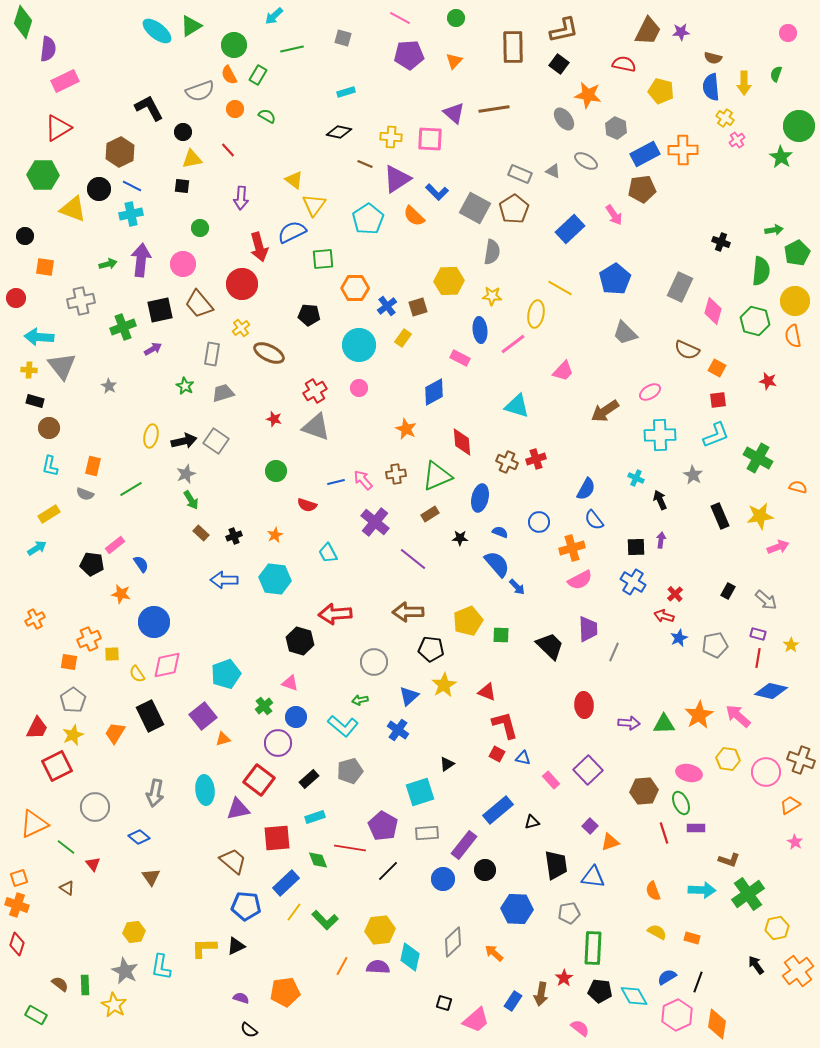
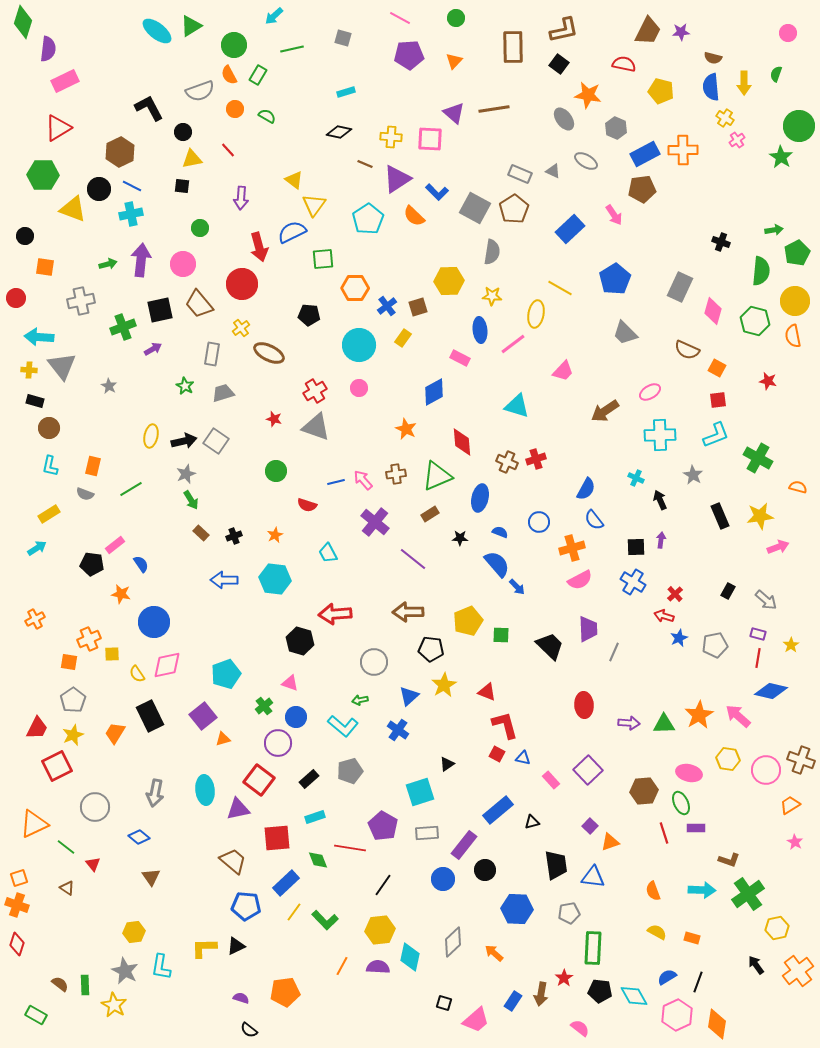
pink circle at (766, 772): moved 2 px up
black line at (388, 871): moved 5 px left, 14 px down; rotated 10 degrees counterclockwise
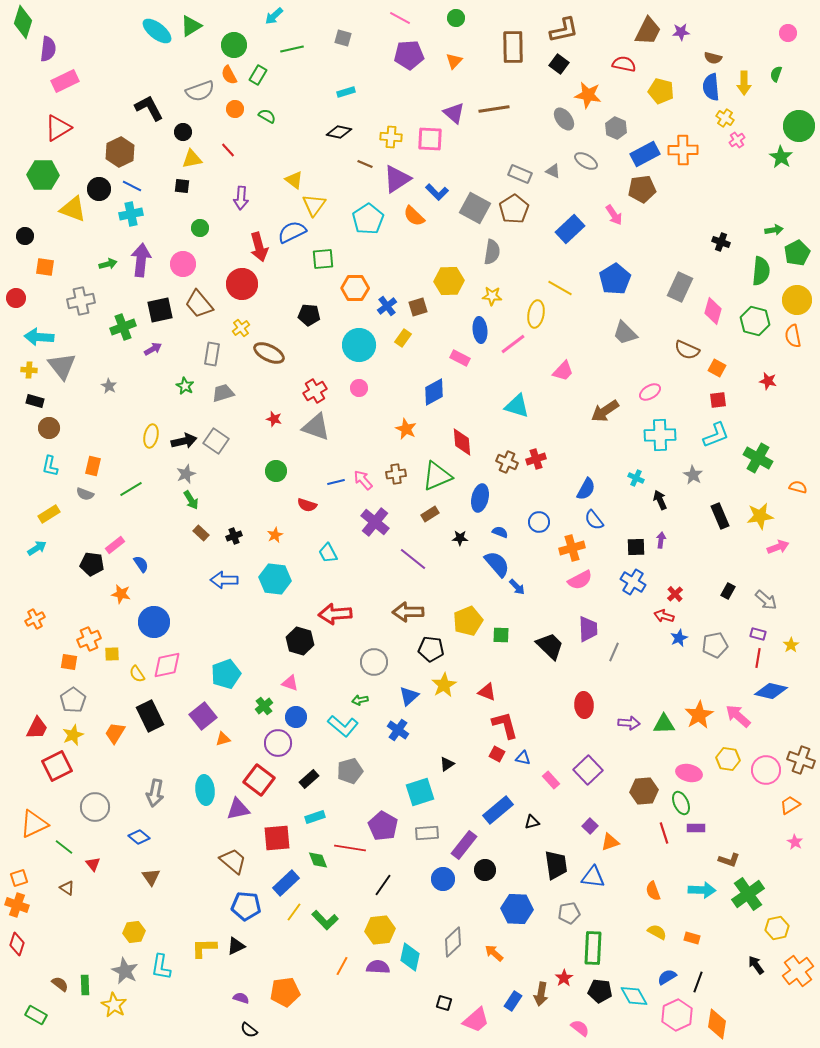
yellow circle at (795, 301): moved 2 px right, 1 px up
green line at (66, 847): moved 2 px left
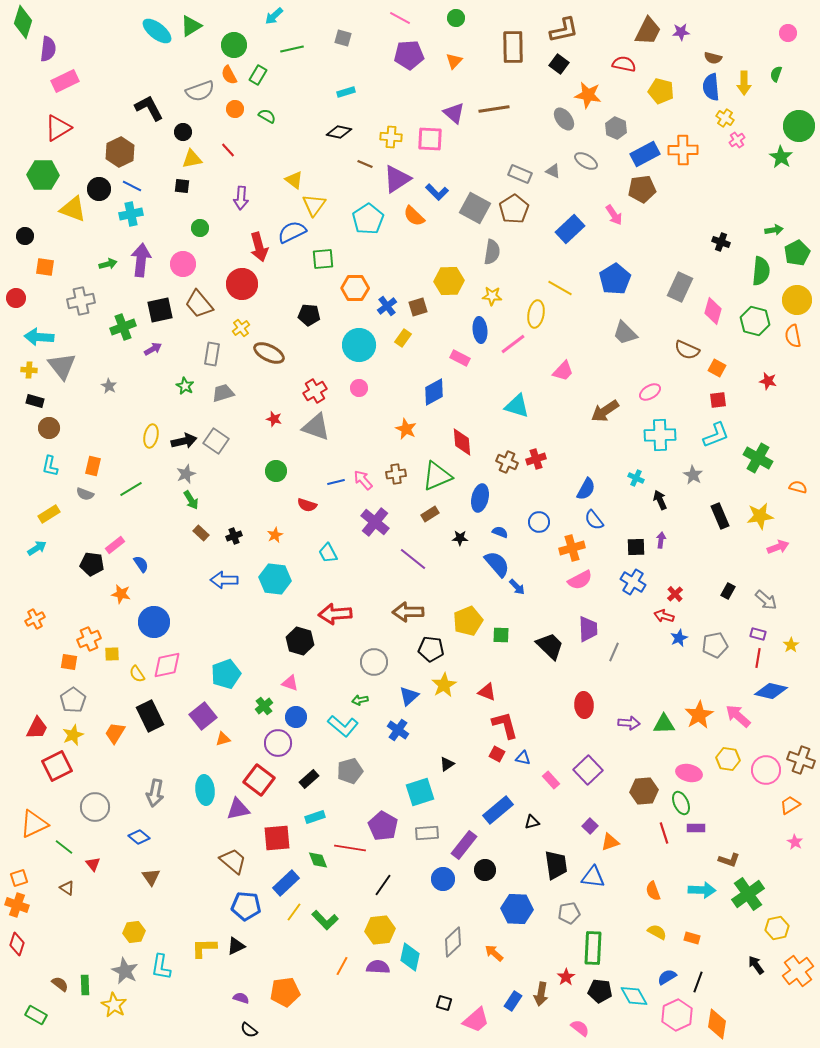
red star at (564, 978): moved 2 px right, 1 px up
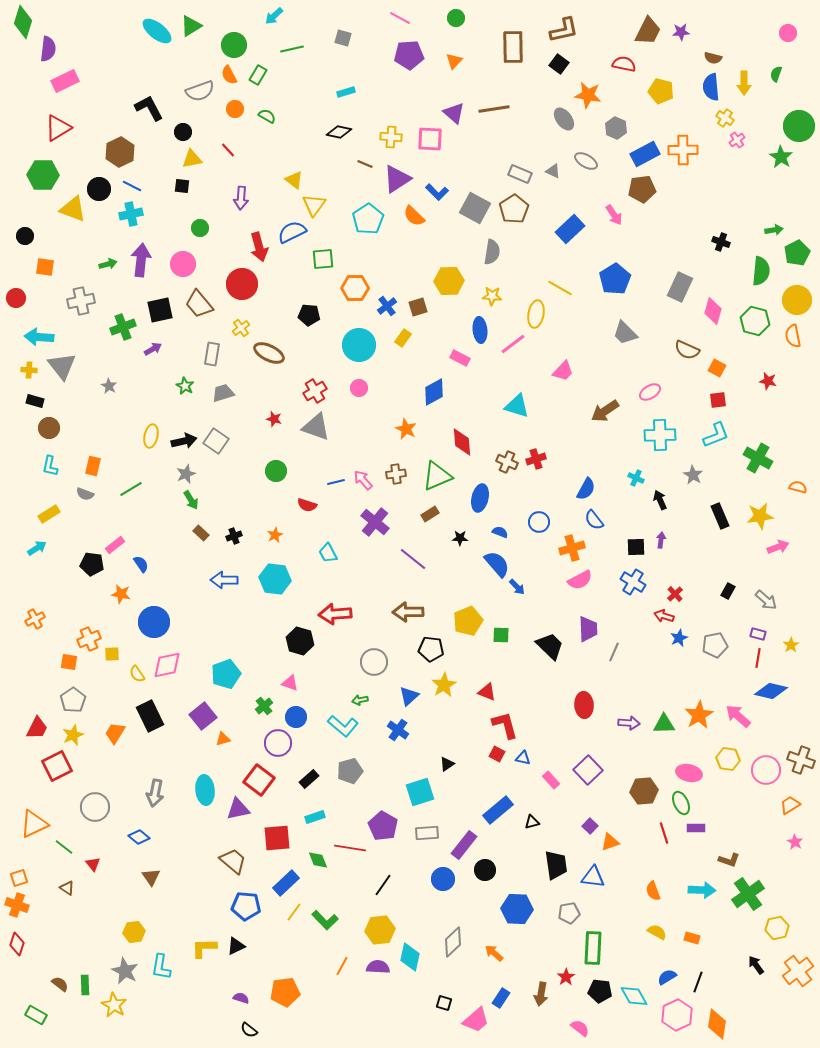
blue rectangle at (513, 1001): moved 12 px left, 3 px up
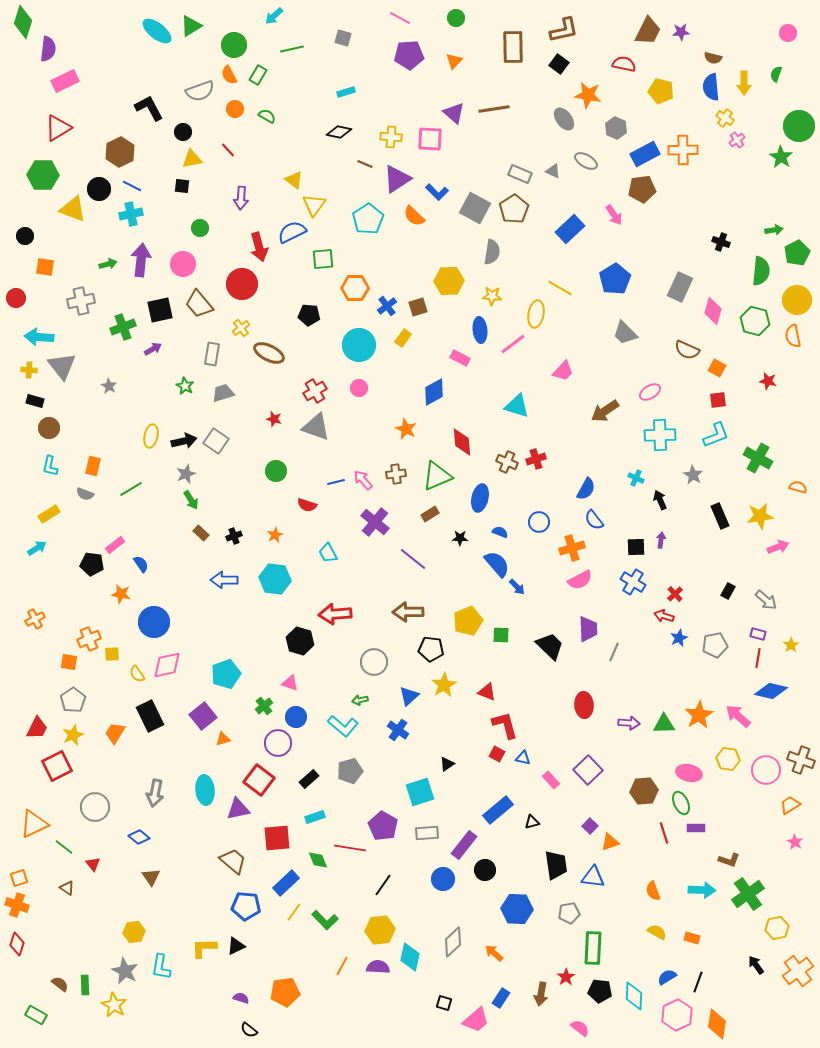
cyan diamond at (634, 996): rotated 32 degrees clockwise
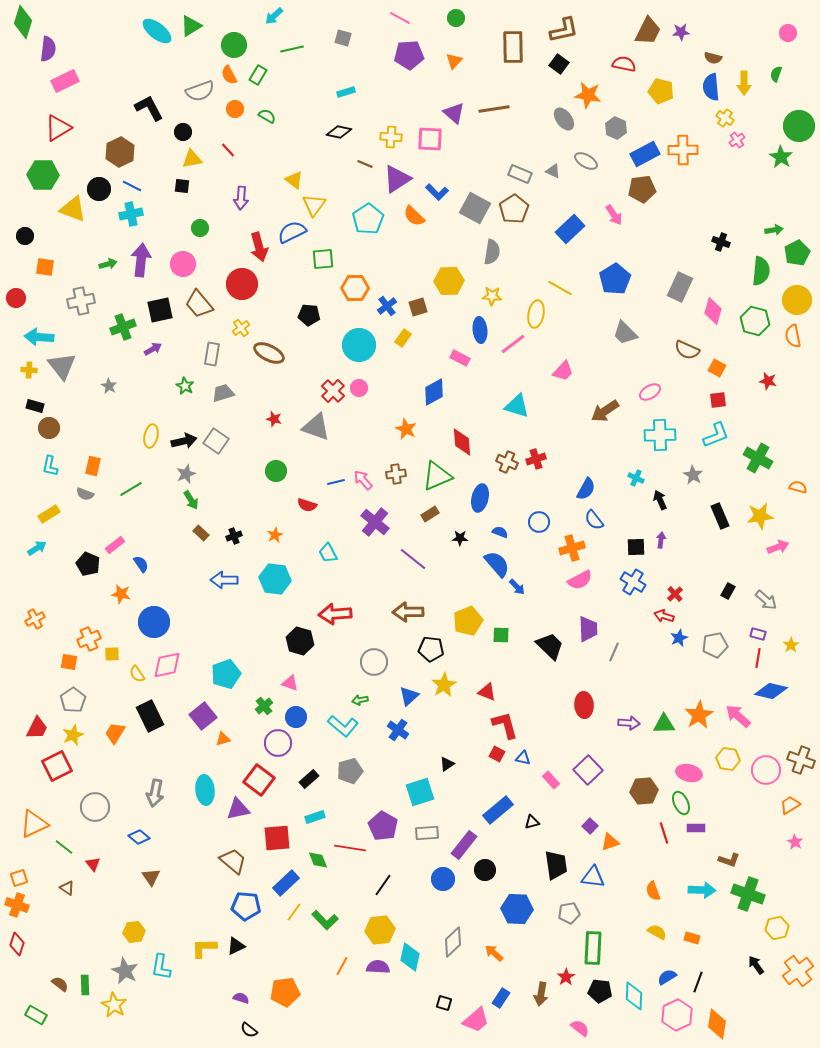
red cross at (315, 391): moved 18 px right; rotated 15 degrees counterclockwise
black rectangle at (35, 401): moved 5 px down
black pentagon at (92, 564): moved 4 px left; rotated 15 degrees clockwise
green cross at (748, 894): rotated 36 degrees counterclockwise
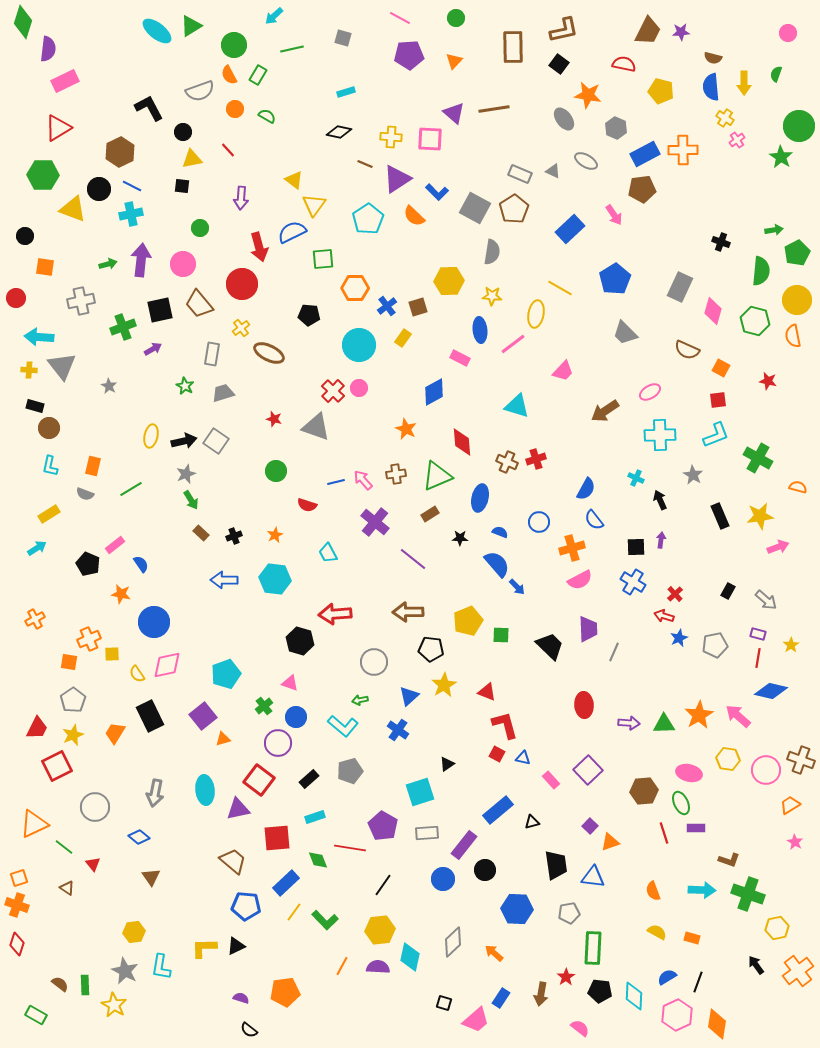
orange square at (717, 368): moved 4 px right
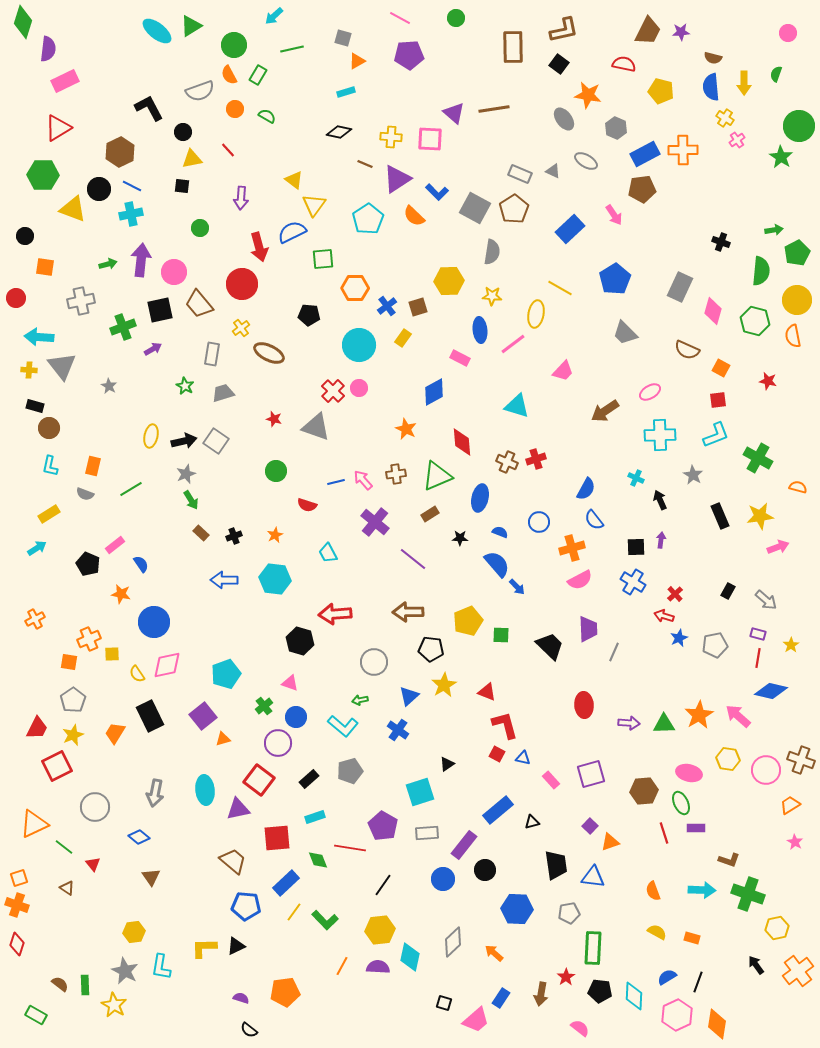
orange triangle at (454, 61): moved 97 px left; rotated 18 degrees clockwise
pink circle at (183, 264): moved 9 px left, 8 px down
purple square at (588, 770): moved 3 px right, 4 px down; rotated 28 degrees clockwise
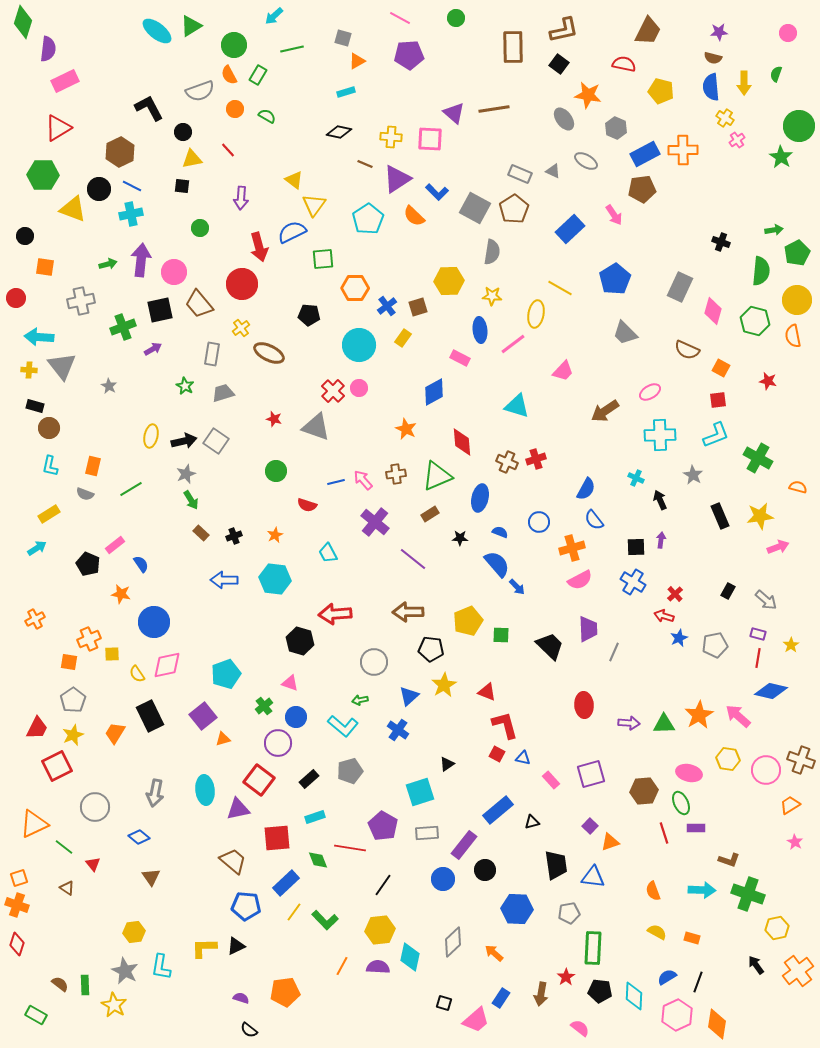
purple star at (681, 32): moved 38 px right
